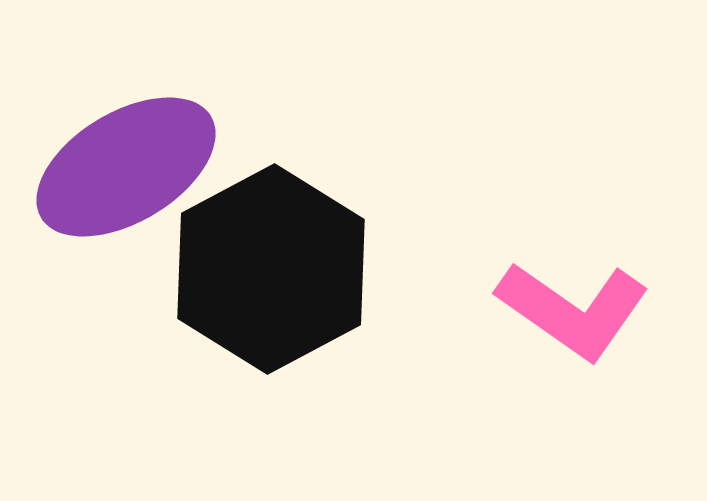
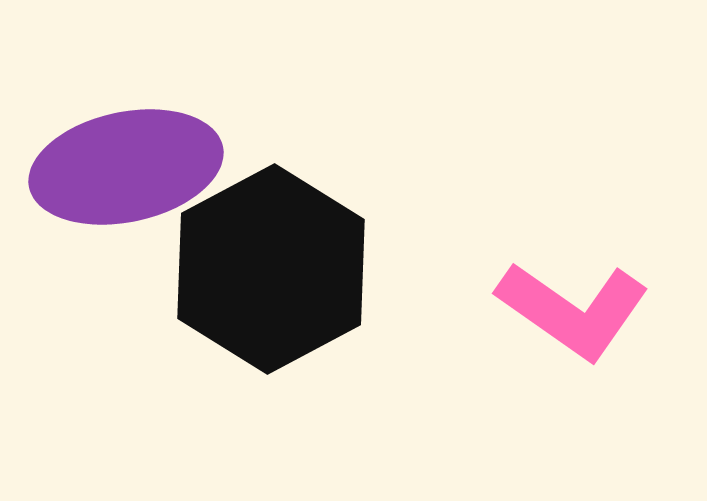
purple ellipse: rotated 19 degrees clockwise
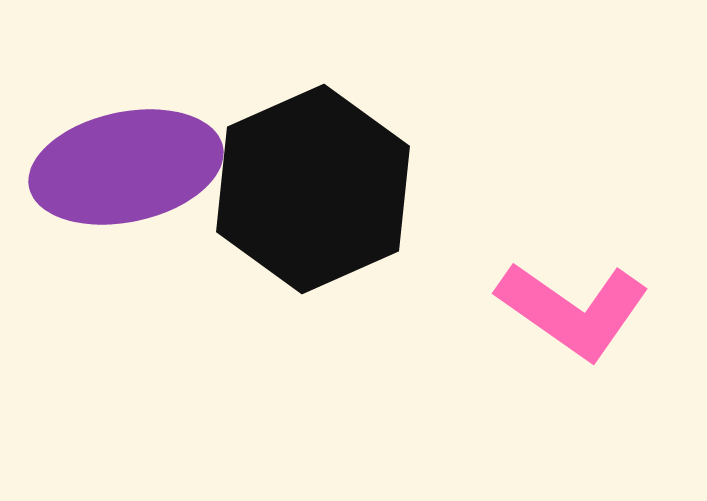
black hexagon: moved 42 px right, 80 px up; rotated 4 degrees clockwise
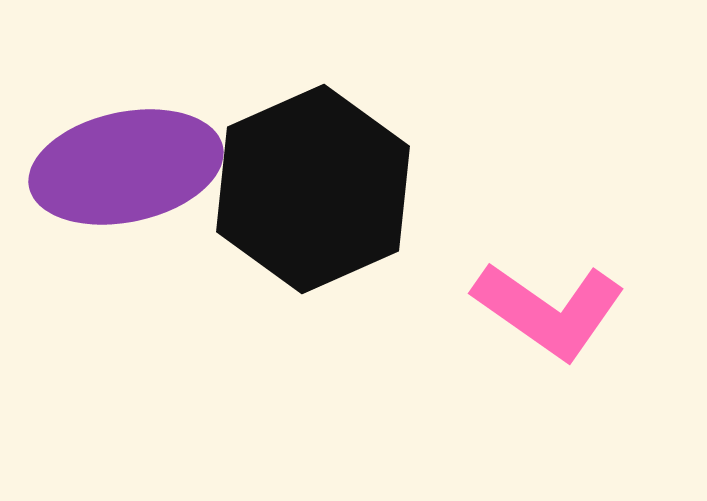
pink L-shape: moved 24 px left
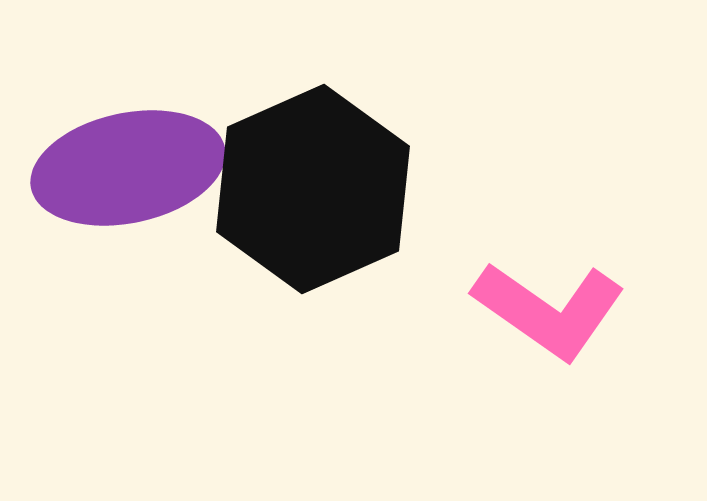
purple ellipse: moved 2 px right, 1 px down
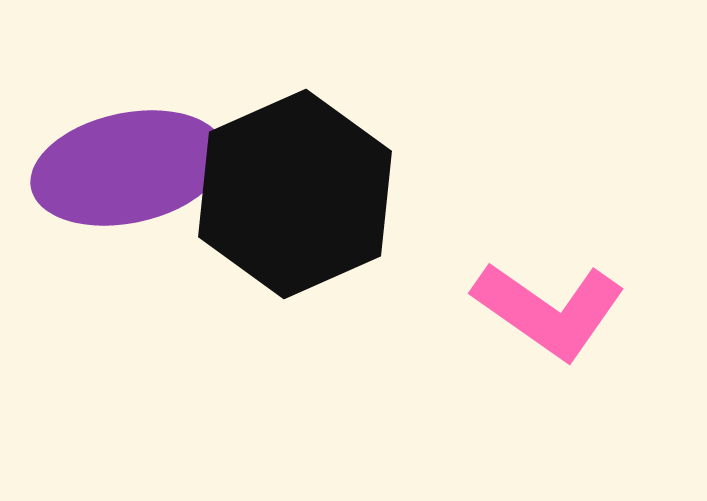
black hexagon: moved 18 px left, 5 px down
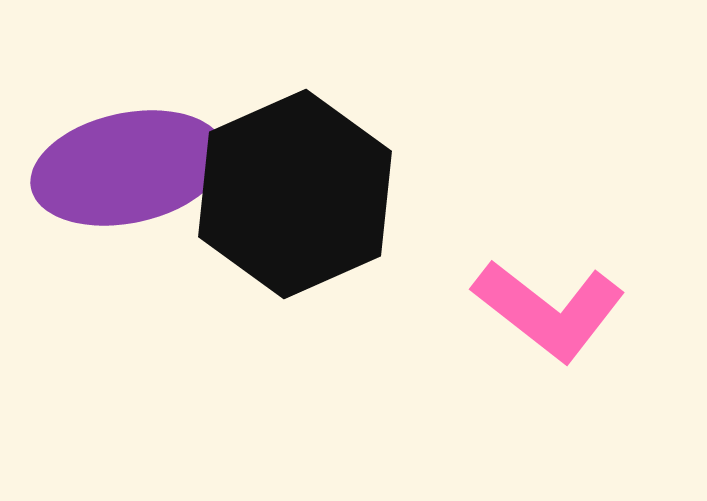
pink L-shape: rotated 3 degrees clockwise
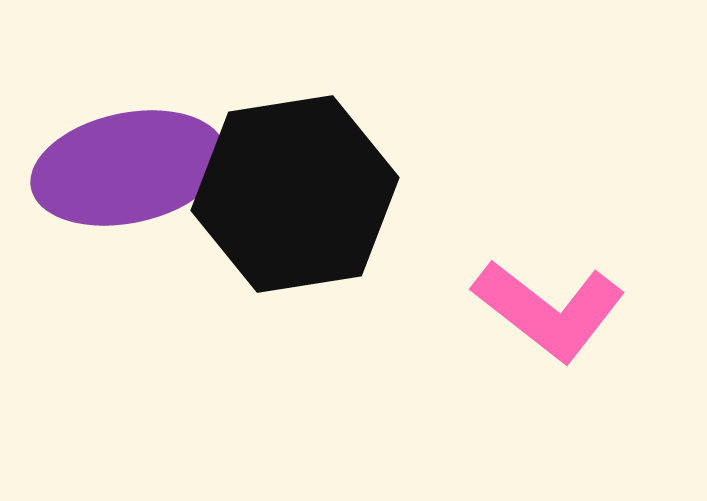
black hexagon: rotated 15 degrees clockwise
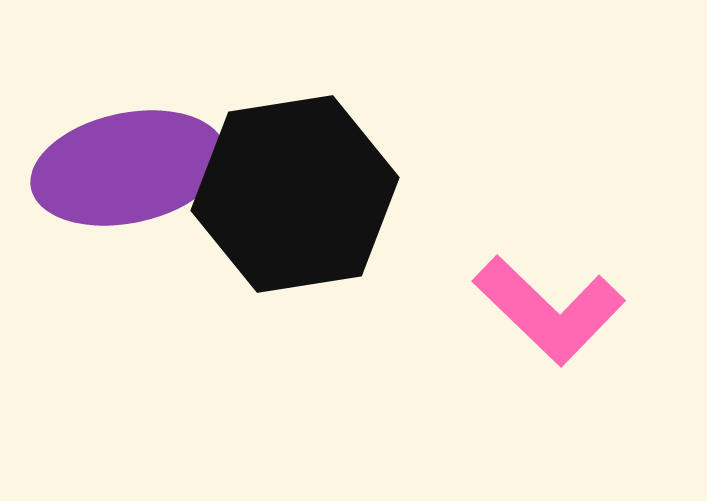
pink L-shape: rotated 6 degrees clockwise
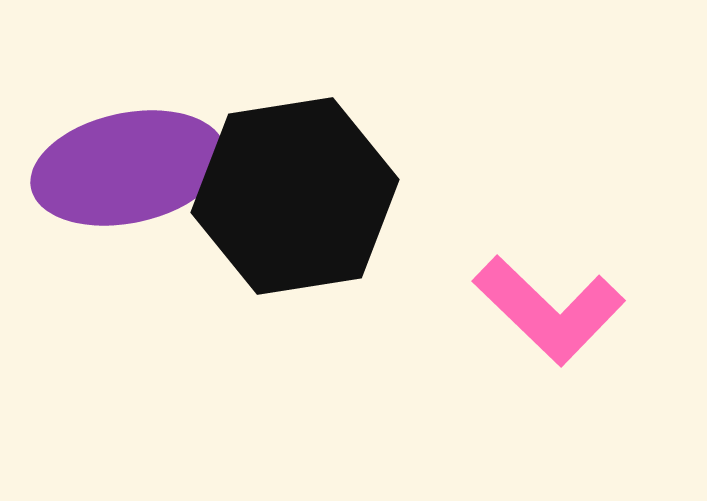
black hexagon: moved 2 px down
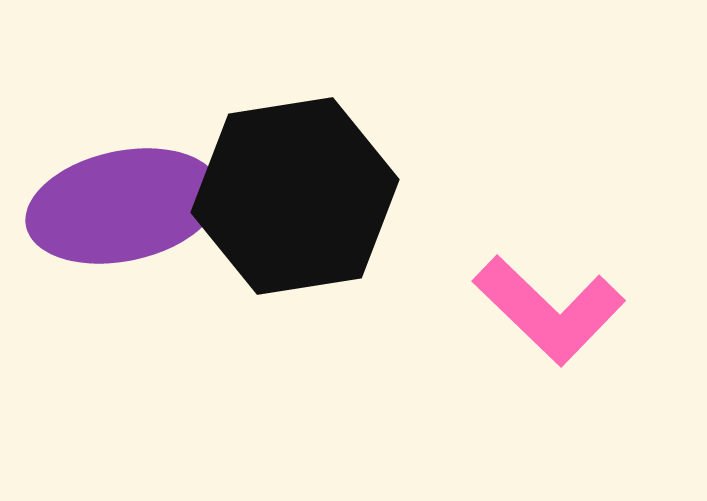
purple ellipse: moved 5 px left, 38 px down
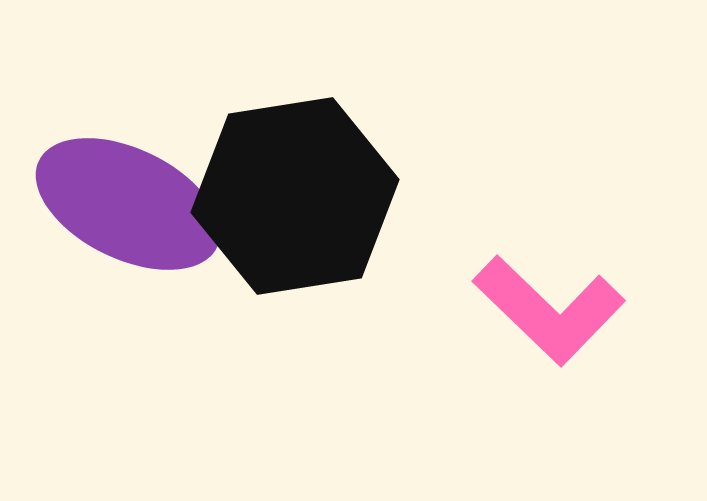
purple ellipse: moved 5 px right, 2 px up; rotated 38 degrees clockwise
